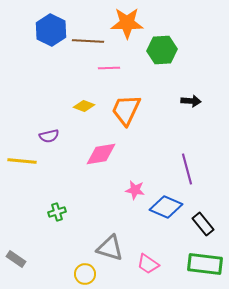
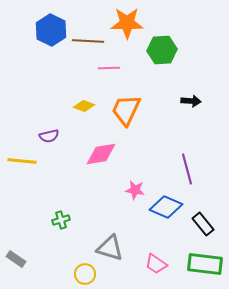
green cross: moved 4 px right, 8 px down
pink trapezoid: moved 8 px right
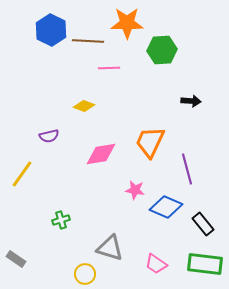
orange trapezoid: moved 24 px right, 32 px down
yellow line: moved 13 px down; rotated 60 degrees counterclockwise
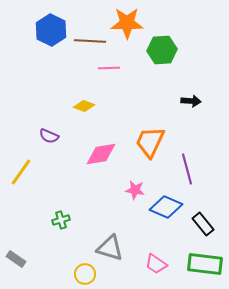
brown line: moved 2 px right
purple semicircle: rotated 36 degrees clockwise
yellow line: moved 1 px left, 2 px up
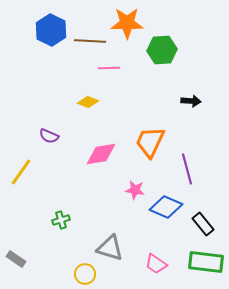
yellow diamond: moved 4 px right, 4 px up
green rectangle: moved 1 px right, 2 px up
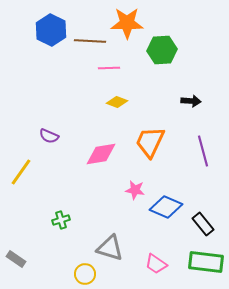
yellow diamond: moved 29 px right
purple line: moved 16 px right, 18 px up
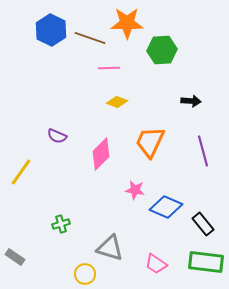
brown line: moved 3 px up; rotated 16 degrees clockwise
purple semicircle: moved 8 px right
pink diamond: rotated 36 degrees counterclockwise
green cross: moved 4 px down
gray rectangle: moved 1 px left, 2 px up
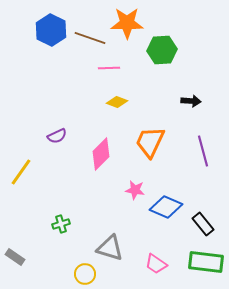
purple semicircle: rotated 48 degrees counterclockwise
